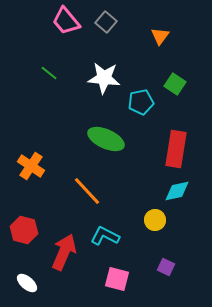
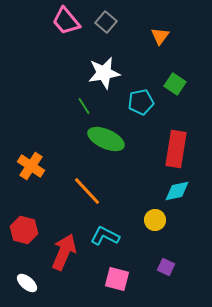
green line: moved 35 px right, 33 px down; rotated 18 degrees clockwise
white star: moved 5 px up; rotated 16 degrees counterclockwise
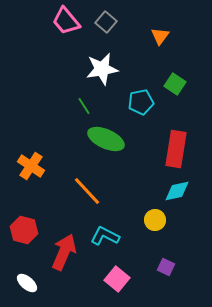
white star: moved 2 px left, 4 px up
pink square: rotated 25 degrees clockwise
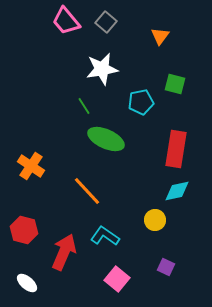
green square: rotated 20 degrees counterclockwise
cyan L-shape: rotated 8 degrees clockwise
